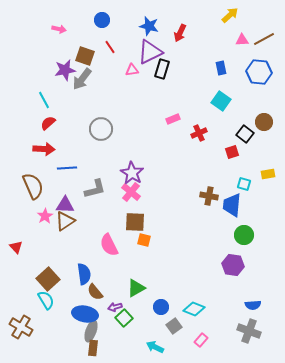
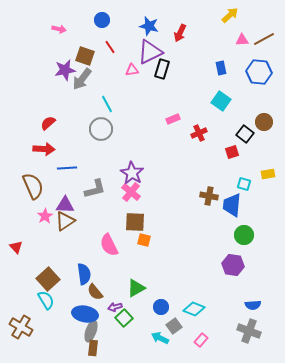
cyan line at (44, 100): moved 63 px right, 4 px down
cyan arrow at (155, 347): moved 5 px right, 9 px up
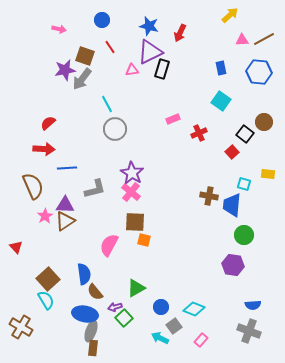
gray circle at (101, 129): moved 14 px right
red square at (232, 152): rotated 24 degrees counterclockwise
yellow rectangle at (268, 174): rotated 16 degrees clockwise
pink semicircle at (109, 245): rotated 55 degrees clockwise
